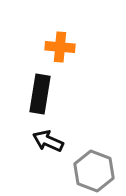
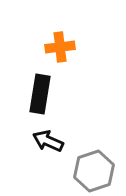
orange cross: rotated 12 degrees counterclockwise
gray hexagon: rotated 21 degrees clockwise
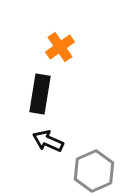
orange cross: rotated 28 degrees counterclockwise
gray hexagon: rotated 6 degrees counterclockwise
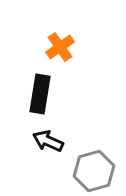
gray hexagon: rotated 9 degrees clockwise
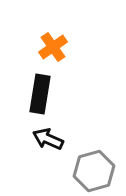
orange cross: moved 7 px left
black arrow: moved 2 px up
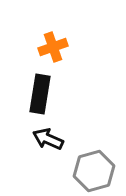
orange cross: rotated 16 degrees clockwise
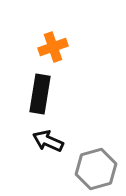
black arrow: moved 2 px down
gray hexagon: moved 2 px right, 2 px up
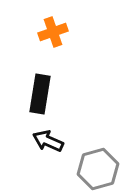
orange cross: moved 15 px up
gray hexagon: moved 2 px right
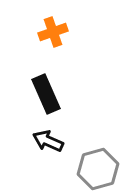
black rectangle: moved 6 px right; rotated 33 degrees counterclockwise
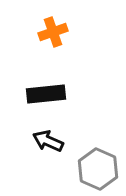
black rectangle: rotated 72 degrees counterclockwise
gray hexagon: rotated 21 degrees counterclockwise
